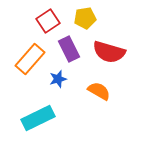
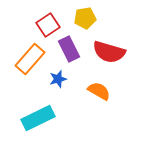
red square: moved 4 px down
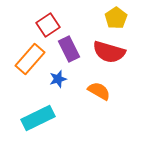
yellow pentagon: moved 31 px right; rotated 25 degrees counterclockwise
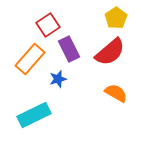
red semicircle: moved 1 px right; rotated 56 degrees counterclockwise
orange semicircle: moved 17 px right, 2 px down
cyan rectangle: moved 4 px left, 3 px up
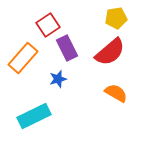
yellow pentagon: rotated 25 degrees clockwise
purple rectangle: moved 2 px left, 1 px up
orange rectangle: moved 7 px left, 1 px up
cyan rectangle: moved 1 px down
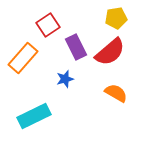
purple rectangle: moved 9 px right, 1 px up
blue star: moved 7 px right
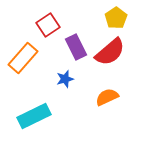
yellow pentagon: rotated 25 degrees counterclockwise
orange semicircle: moved 9 px left, 4 px down; rotated 55 degrees counterclockwise
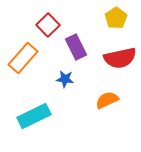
red square: rotated 10 degrees counterclockwise
red semicircle: moved 10 px right, 6 px down; rotated 28 degrees clockwise
blue star: rotated 24 degrees clockwise
orange semicircle: moved 3 px down
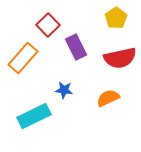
blue star: moved 1 px left, 11 px down
orange semicircle: moved 1 px right, 2 px up
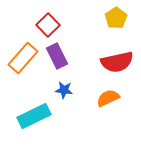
purple rectangle: moved 19 px left, 9 px down
red semicircle: moved 3 px left, 4 px down
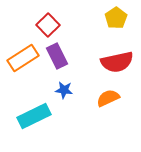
orange rectangle: rotated 16 degrees clockwise
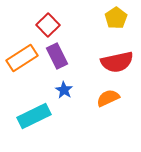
orange rectangle: moved 1 px left
blue star: rotated 24 degrees clockwise
